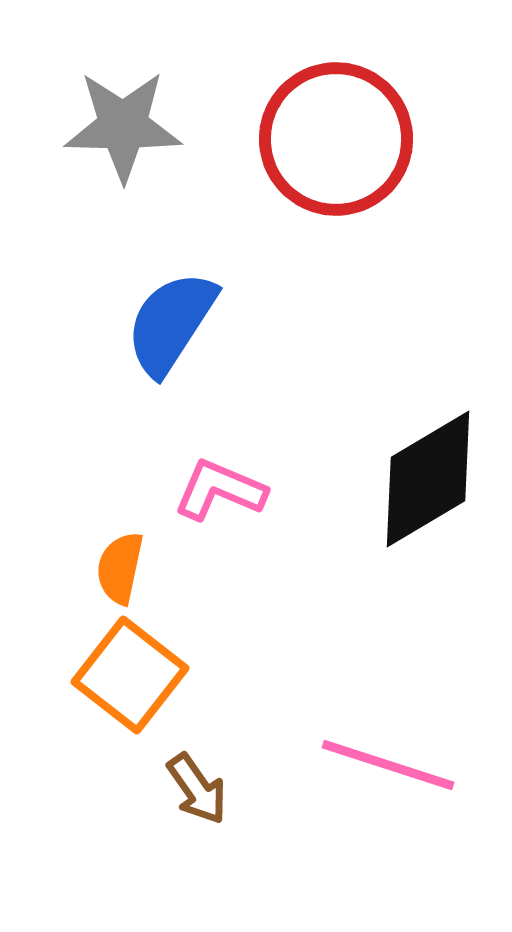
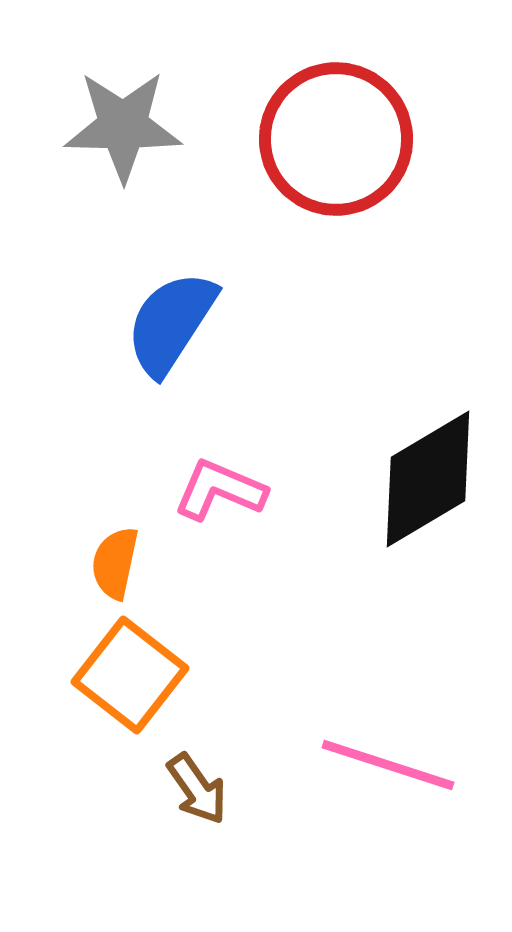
orange semicircle: moved 5 px left, 5 px up
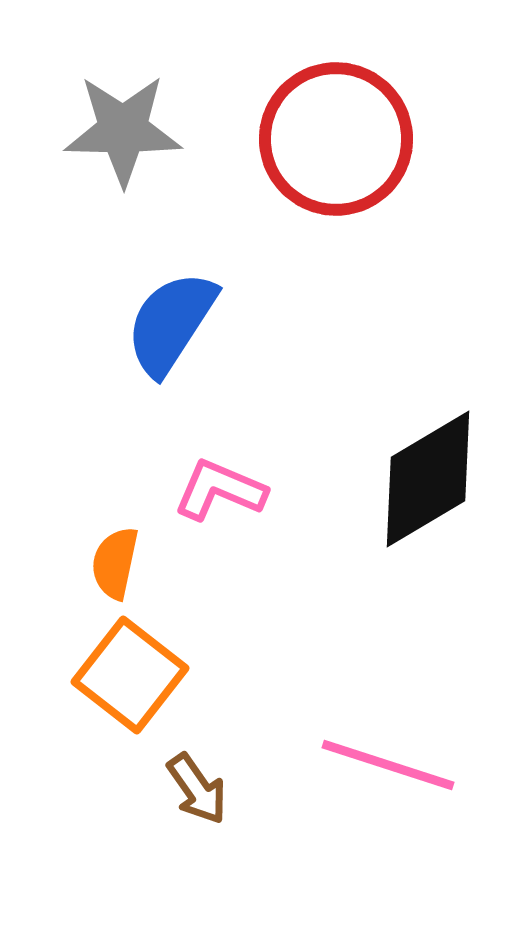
gray star: moved 4 px down
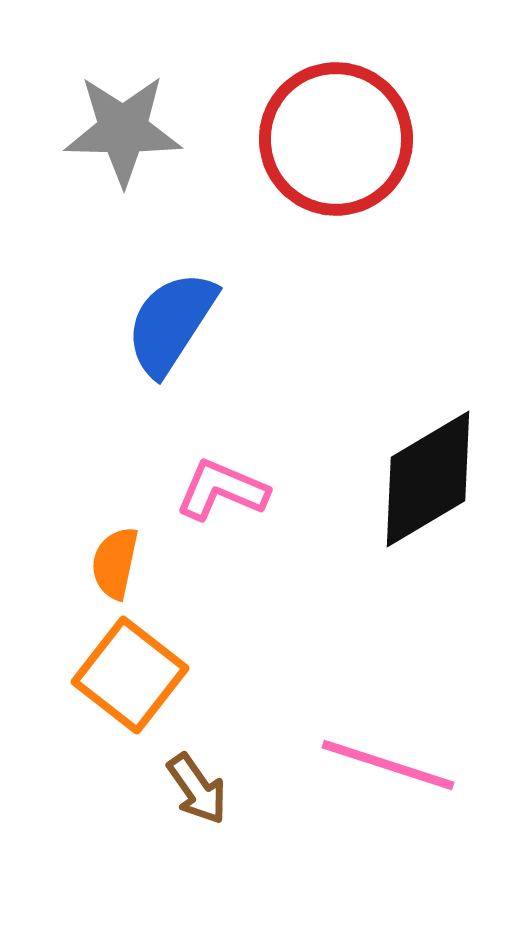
pink L-shape: moved 2 px right
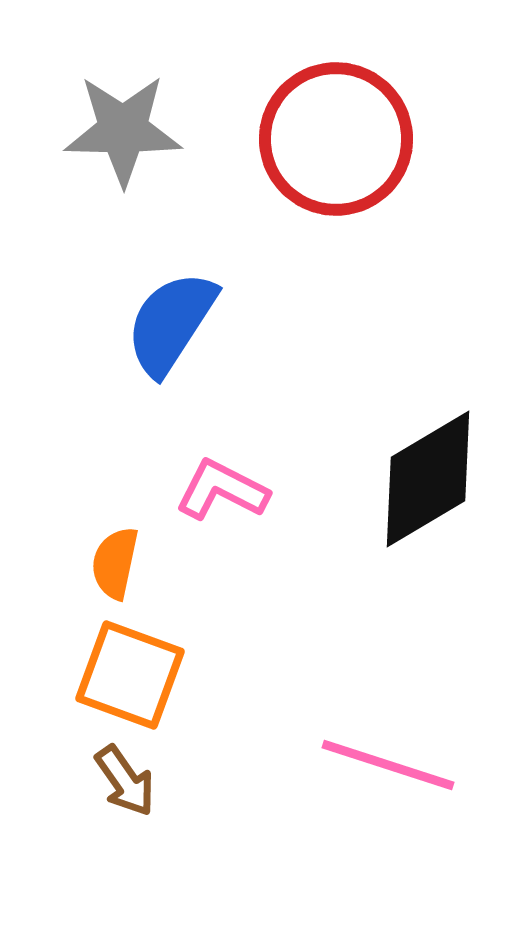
pink L-shape: rotated 4 degrees clockwise
orange square: rotated 18 degrees counterclockwise
brown arrow: moved 72 px left, 8 px up
